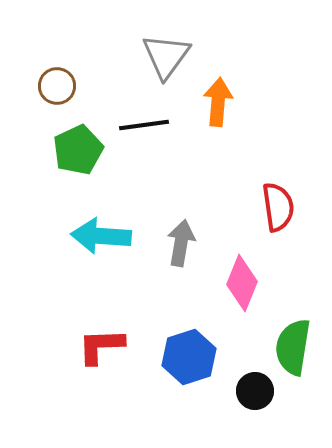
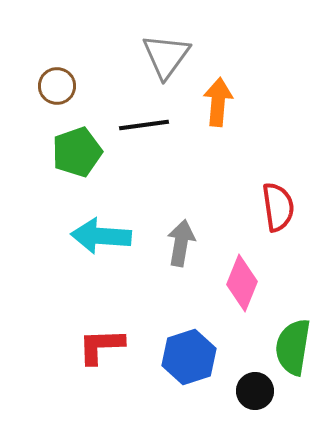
green pentagon: moved 1 px left, 2 px down; rotated 6 degrees clockwise
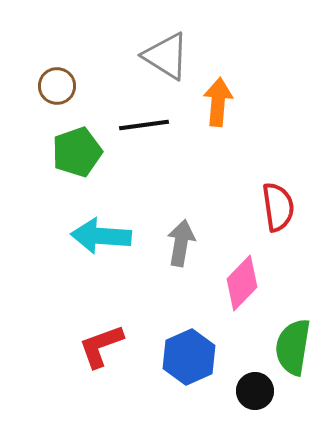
gray triangle: rotated 34 degrees counterclockwise
pink diamond: rotated 22 degrees clockwise
red L-shape: rotated 18 degrees counterclockwise
blue hexagon: rotated 6 degrees counterclockwise
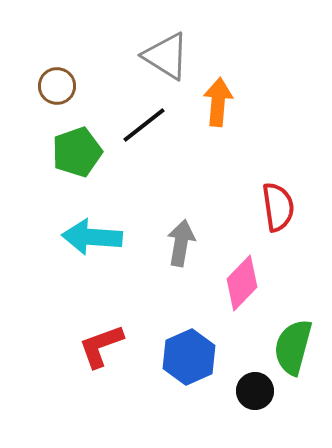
black line: rotated 30 degrees counterclockwise
cyan arrow: moved 9 px left, 1 px down
green semicircle: rotated 6 degrees clockwise
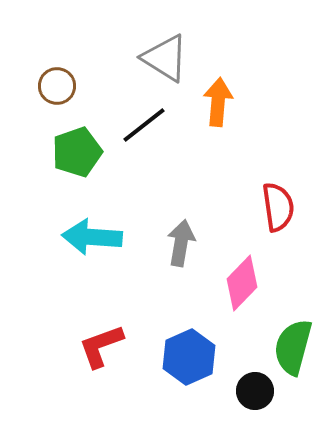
gray triangle: moved 1 px left, 2 px down
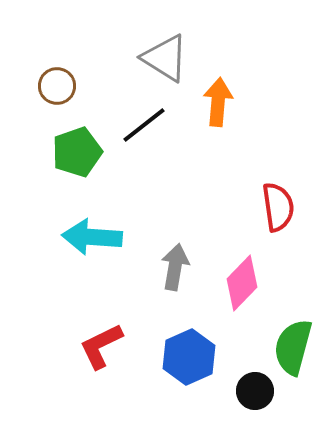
gray arrow: moved 6 px left, 24 px down
red L-shape: rotated 6 degrees counterclockwise
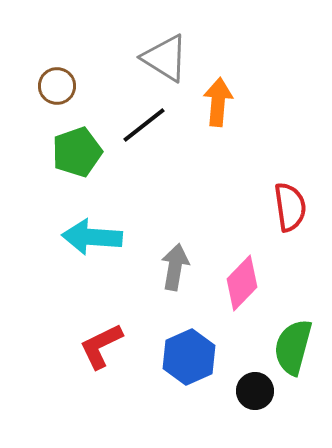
red semicircle: moved 12 px right
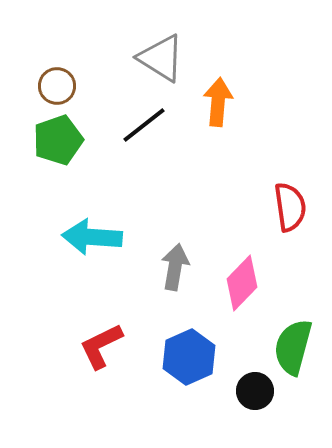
gray triangle: moved 4 px left
green pentagon: moved 19 px left, 12 px up
